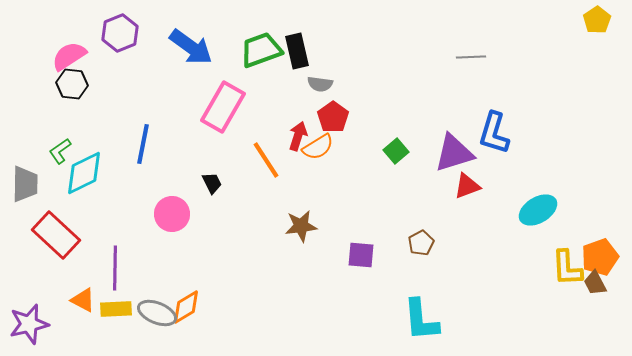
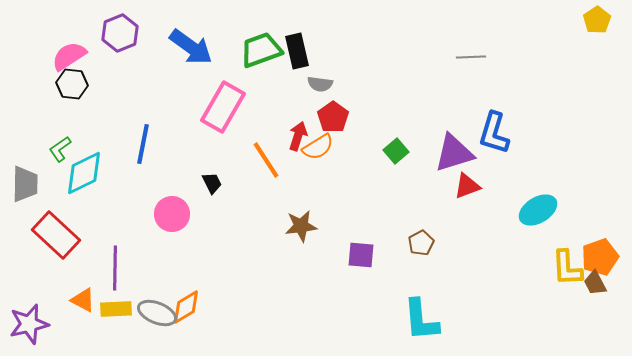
green L-shape: moved 2 px up
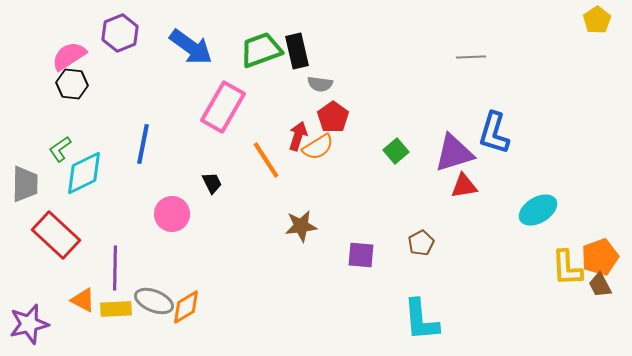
red triangle: moved 3 px left; rotated 12 degrees clockwise
brown trapezoid: moved 5 px right, 2 px down
gray ellipse: moved 3 px left, 12 px up
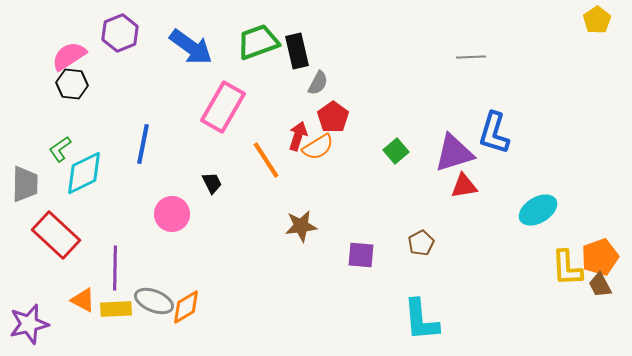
green trapezoid: moved 3 px left, 8 px up
gray semicircle: moved 2 px left, 1 px up; rotated 70 degrees counterclockwise
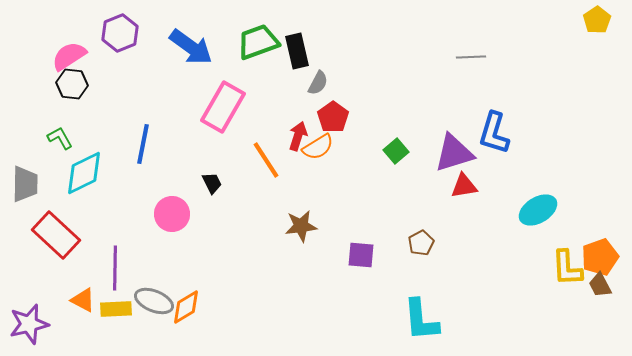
green L-shape: moved 11 px up; rotated 96 degrees clockwise
